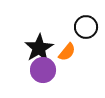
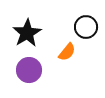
black star: moved 12 px left, 15 px up
purple circle: moved 14 px left
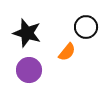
black star: rotated 24 degrees counterclockwise
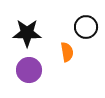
black star: rotated 16 degrees counterclockwise
orange semicircle: rotated 48 degrees counterclockwise
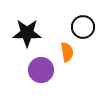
black circle: moved 3 px left
purple circle: moved 12 px right
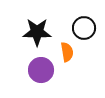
black circle: moved 1 px right, 1 px down
black star: moved 10 px right, 1 px up
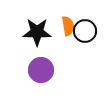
black circle: moved 1 px right, 3 px down
orange semicircle: moved 1 px right, 26 px up
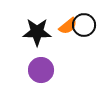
orange semicircle: rotated 60 degrees clockwise
black circle: moved 1 px left, 6 px up
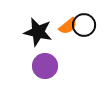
black star: moved 1 px right; rotated 12 degrees clockwise
purple circle: moved 4 px right, 4 px up
